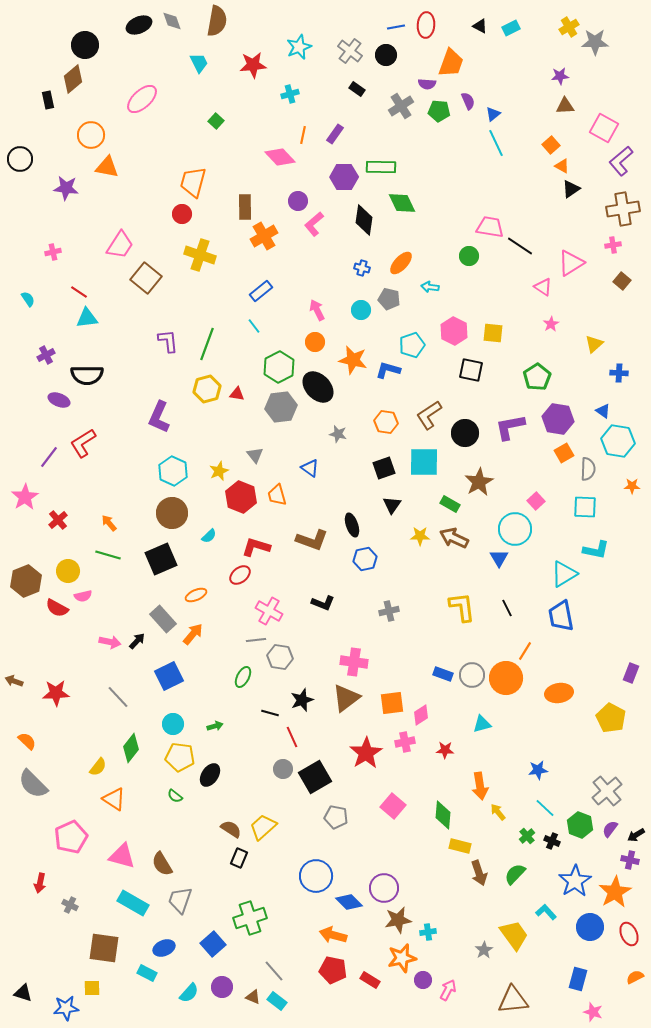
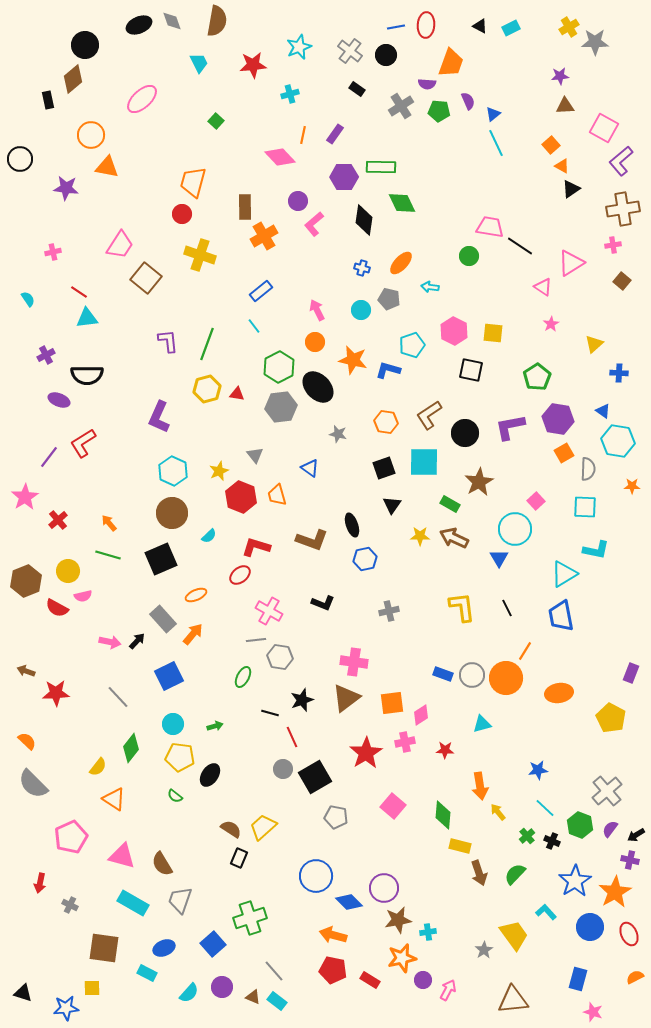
brown arrow at (14, 681): moved 12 px right, 10 px up
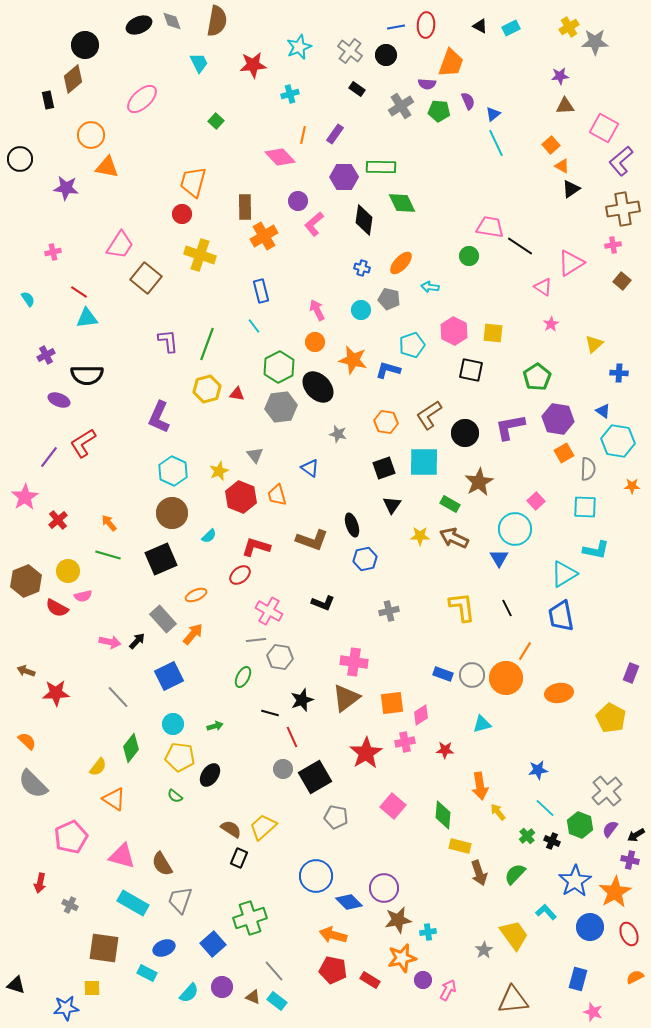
blue rectangle at (261, 291): rotated 65 degrees counterclockwise
black triangle at (23, 993): moved 7 px left, 8 px up
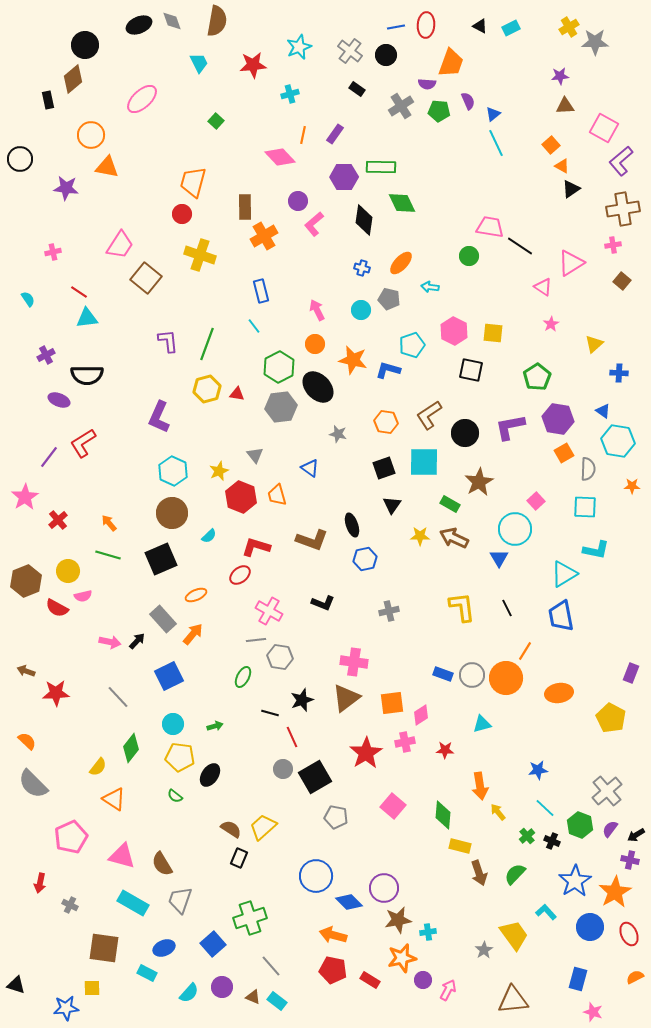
orange circle at (315, 342): moved 2 px down
gray line at (274, 971): moved 3 px left, 5 px up
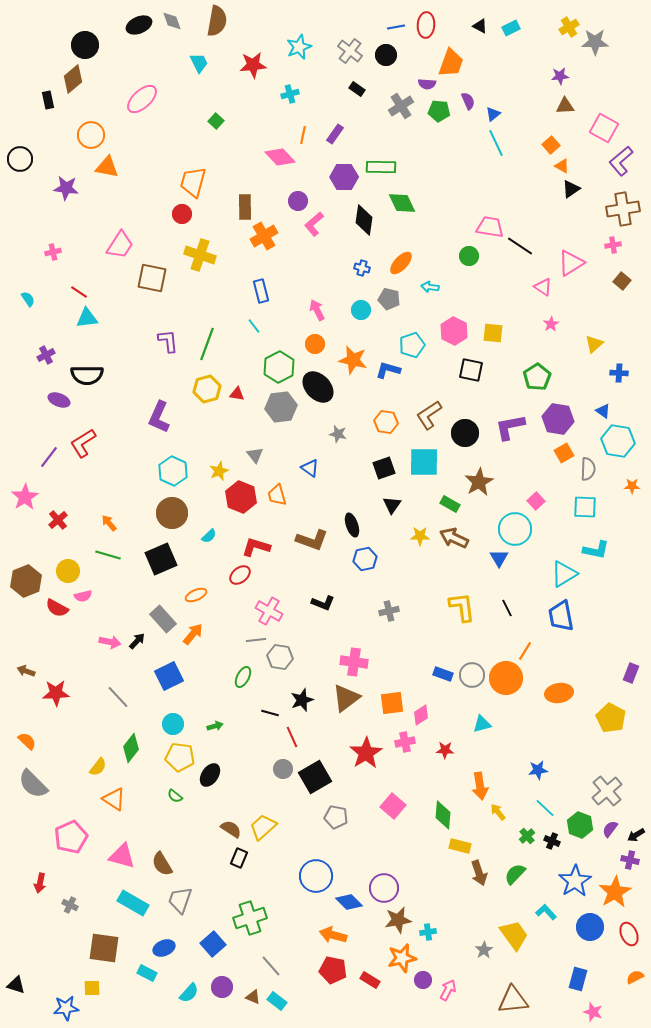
brown square at (146, 278): moved 6 px right; rotated 28 degrees counterclockwise
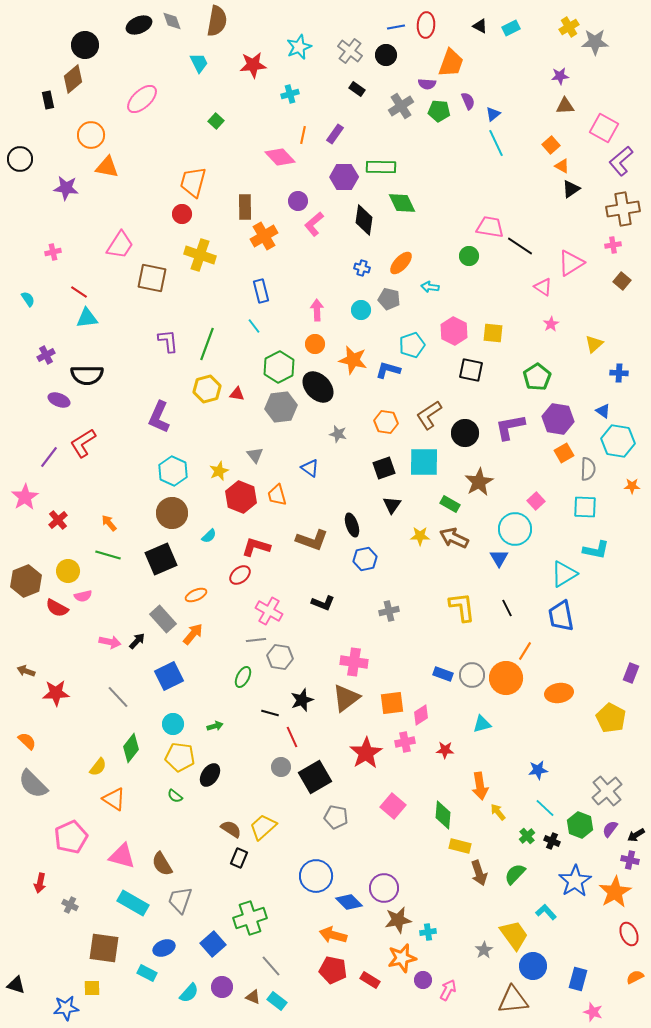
pink arrow at (317, 310): rotated 25 degrees clockwise
gray circle at (283, 769): moved 2 px left, 2 px up
blue circle at (590, 927): moved 57 px left, 39 px down
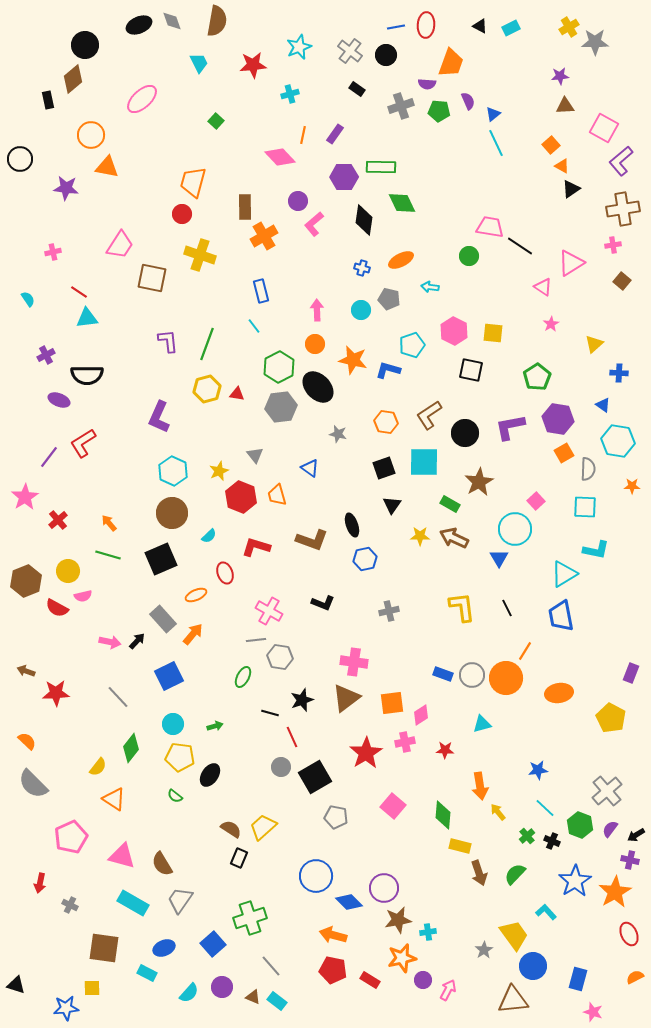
gray cross at (401, 106): rotated 15 degrees clockwise
orange ellipse at (401, 263): moved 3 px up; rotated 20 degrees clockwise
blue triangle at (603, 411): moved 6 px up
red ellipse at (240, 575): moved 15 px left, 2 px up; rotated 70 degrees counterclockwise
gray trapezoid at (180, 900): rotated 16 degrees clockwise
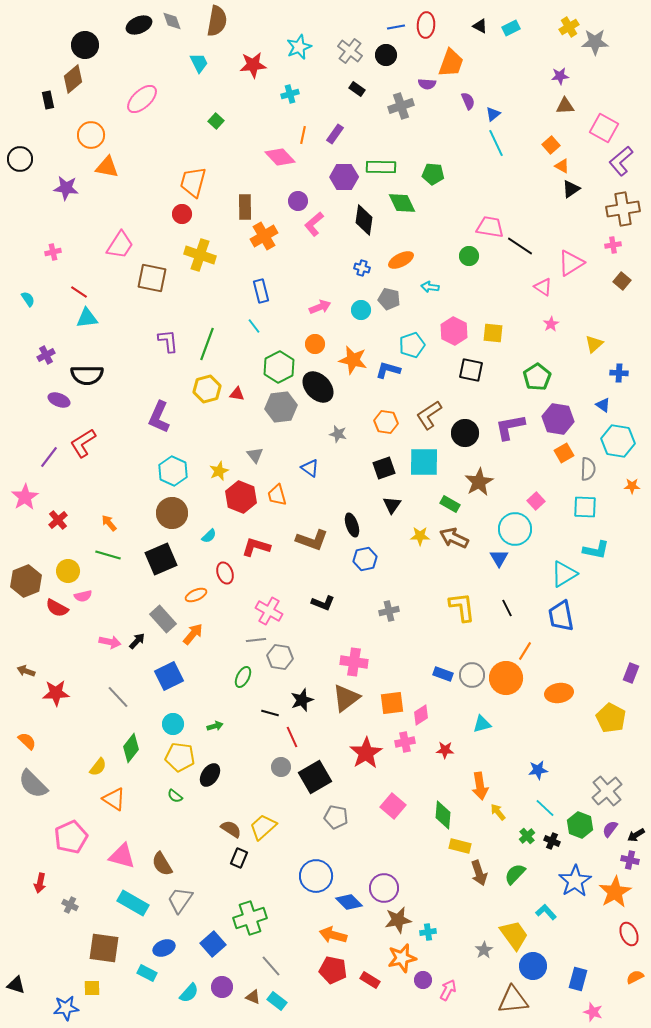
green pentagon at (439, 111): moved 6 px left, 63 px down
pink arrow at (317, 310): moved 3 px right, 3 px up; rotated 70 degrees clockwise
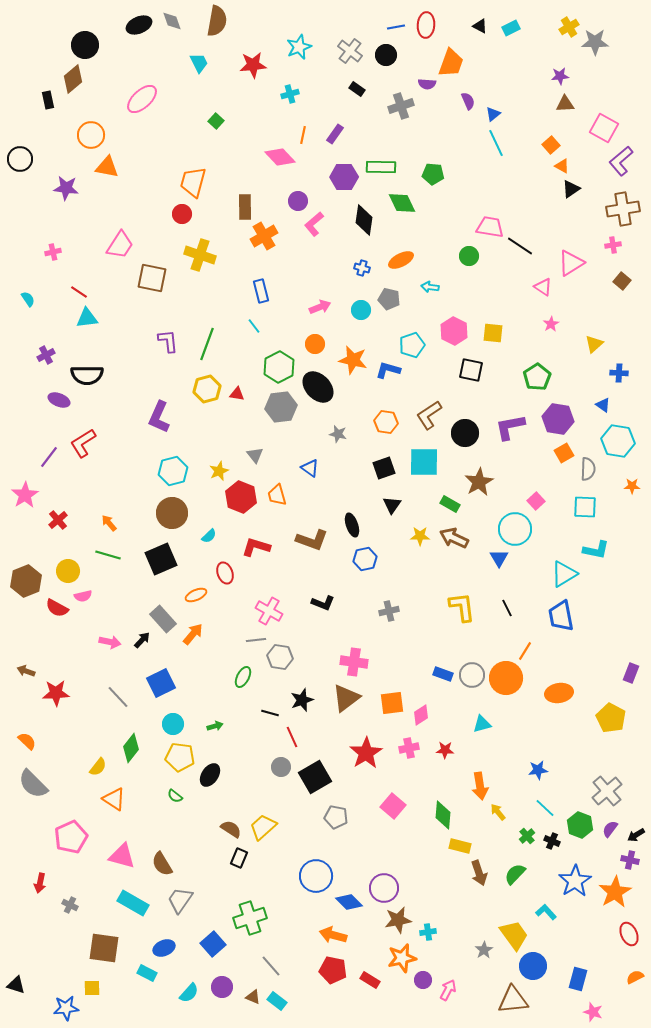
brown triangle at (565, 106): moved 2 px up
cyan hexagon at (173, 471): rotated 20 degrees clockwise
pink star at (25, 497): moved 2 px up
black arrow at (137, 641): moved 5 px right, 1 px up
blue square at (169, 676): moved 8 px left, 7 px down
pink cross at (405, 742): moved 4 px right, 6 px down
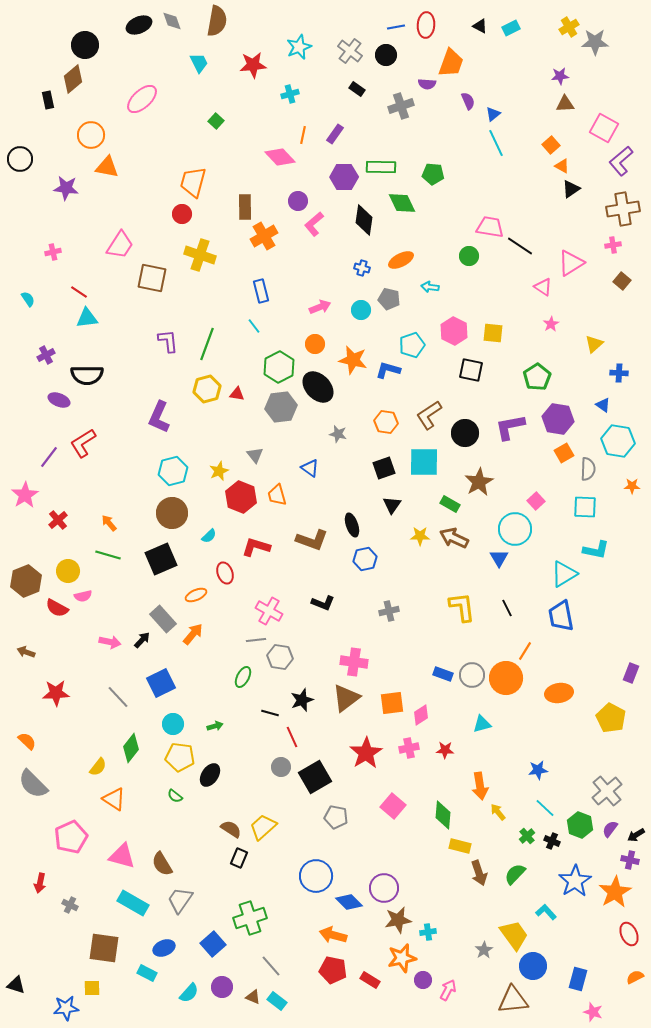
brown arrow at (26, 671): moved 19 px up
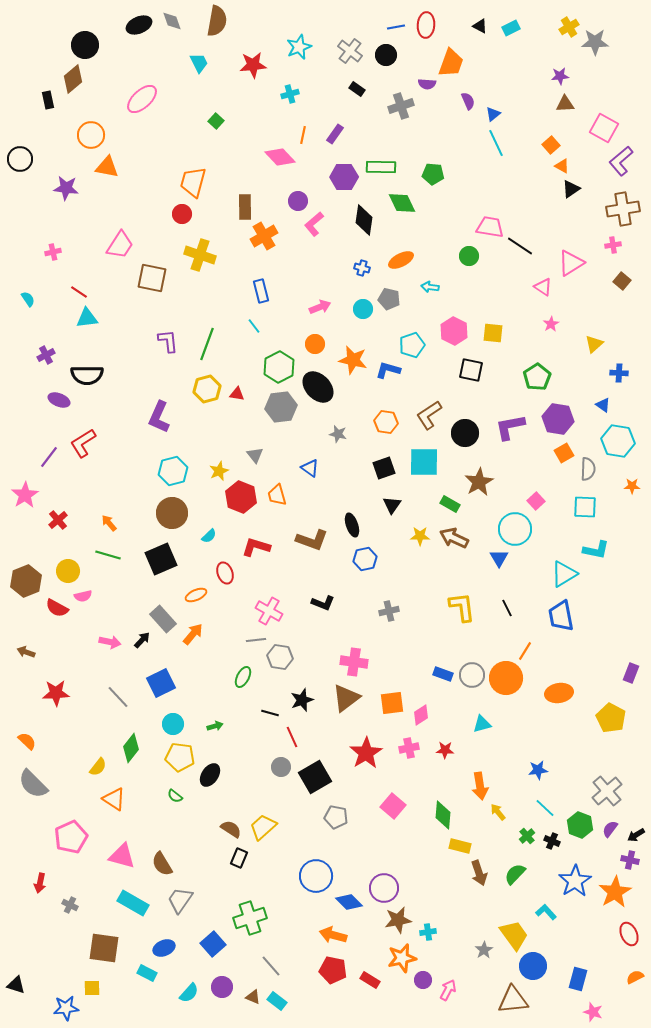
cyan circle at (361, 310): moved 2 px right, 1 px up
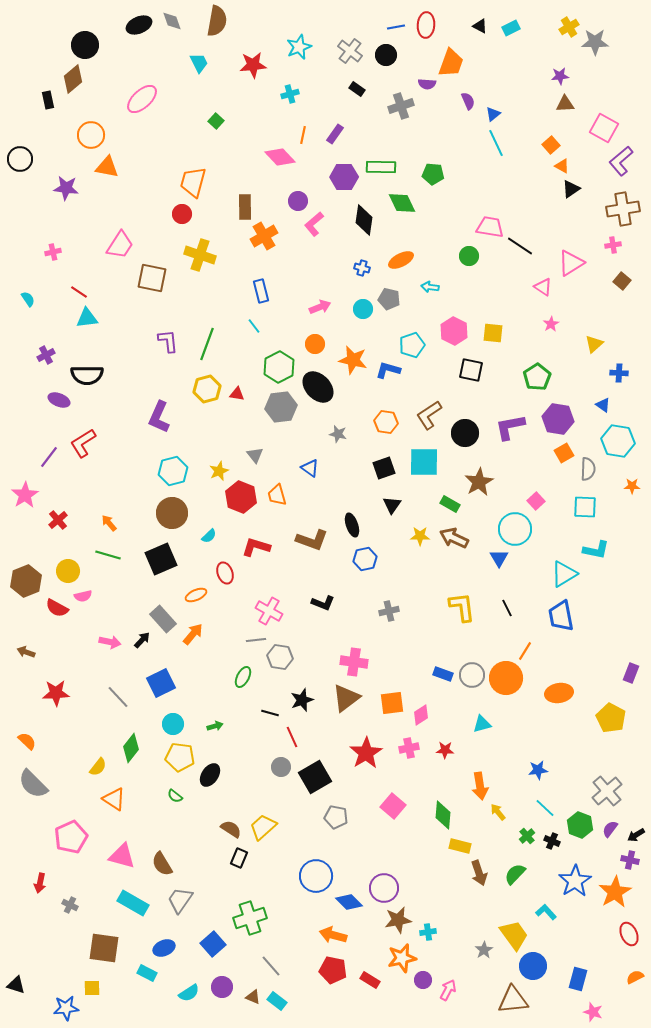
cyan semicircle at (189, 993): rotated 15 degrees clockwise
